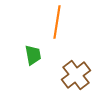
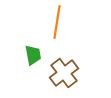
brown cross: moved 12 px left, 2 px up
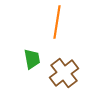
green trapezoid: moved 1 px left, 4 px down
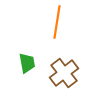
green trapezoid: moved 5 px left, 4 px down
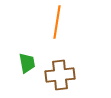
brown cross: moved 4 px left, 2 px down; rotated 32 degrees clockwise
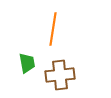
orange line: moved 4 px left, 7 px down
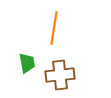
orange line: moved 1 px right, 1 px up
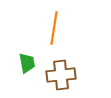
brown cross: moved 1 px right
